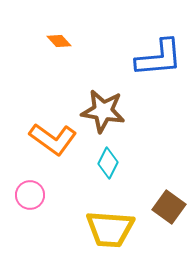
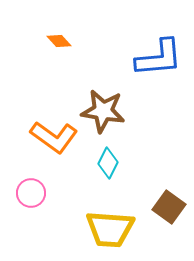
orange L-shape: moved 1 px right, 2 px up
pink circle: moved 1 px right, 2 px up
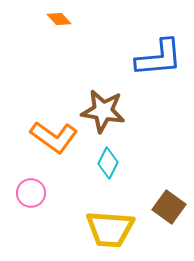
orange diamond: moved 22 px up
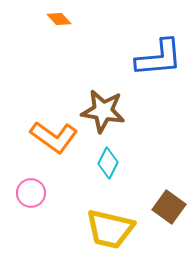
yellow trapezoid: rotated 9 degrees clockwise
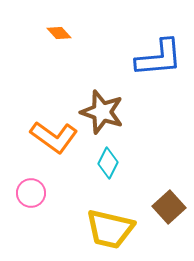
orange diamond: moved 14 px down
brown star: moved 1 px left, 1 px down; rotated 9 degrees clockwise
brown square: rotated 12 degrees clockwise
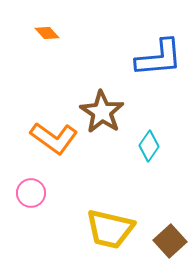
orange diamond: moved 12 px left
brown star: rotated 15 degrees clockwise
orange L-shape: moved 1 px down
cyan diamond: moved 41 px right, 17 px up; rotated 8 degrees clockwise
brown square: moved 1 px right, 34 px down
